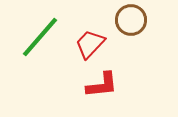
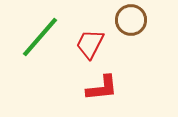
red trapezoid: rotated 16 degrees counterclockwise
red L-shape: moved 3 px down
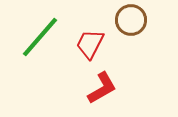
red L-shape: rotated 24 degrees counterclockwise
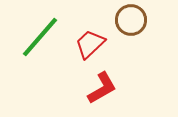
red trapezoid: rotated 20 degrees clockwise
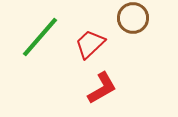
brown circle: moved 2 px right, 2 px up
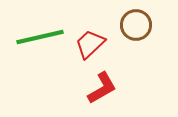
brown circle: moved 3 px right, 7 px down
green line: rotated 36 degrees clockwise
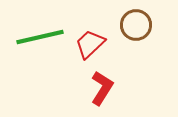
red L-shape: rotated 28 degrees counterclockwise
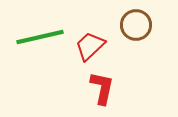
red trapezoid: moved 2 px down
red L-shape: rotated 20 degrees counterclockwise
